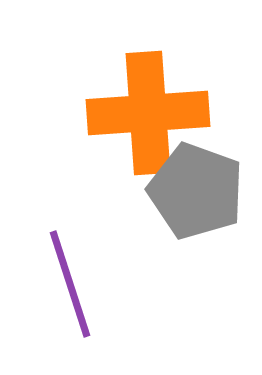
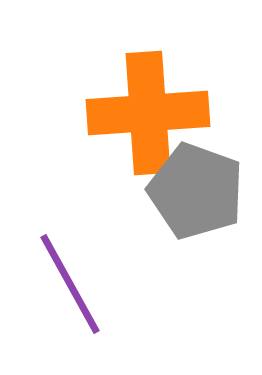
purple line: rotated 11 degrees counterclockwise
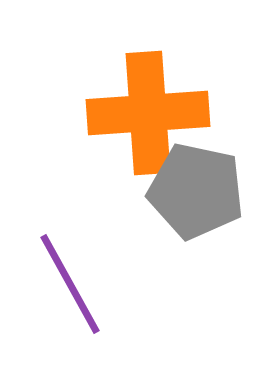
gray pentagon: rotated 8 degrees counterclockwise
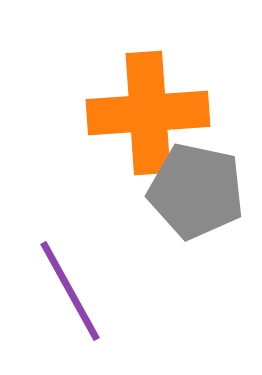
purple line: moved 7 px down
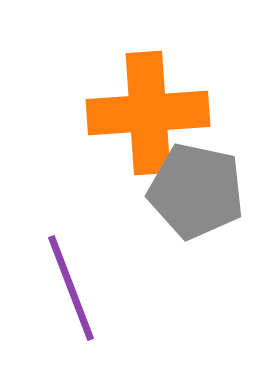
purple line: moved 1 px right, 3 px up; rotated 8 degrees clockwise
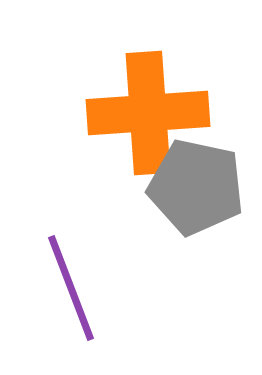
gray pentagon: moved 4 px up
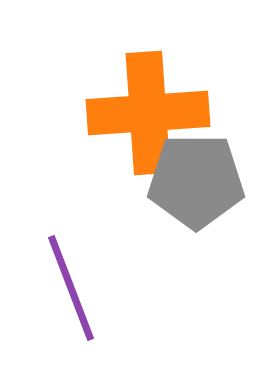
gray pentagon: moved 6 px up; rotated 12 degrees counterclockwise
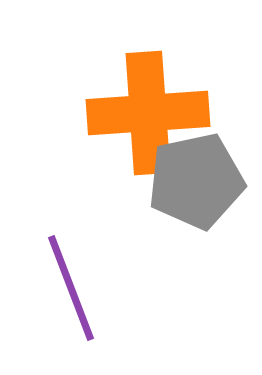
gray pentagon: rotated 12 degrees counterclockwise
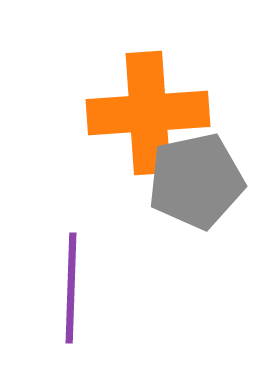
purple line: rotated 23 degrees clockwise
